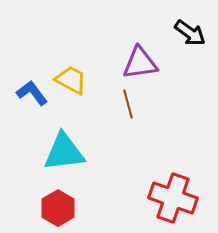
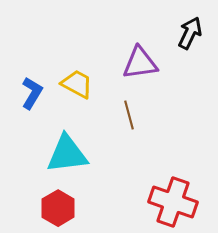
black arrow: rotated 100 degrees counterclockwise
yellow trapezoid: moved 6 px right, 4 px down
blue L-shape: rotated 68 degrees clockwise
brown line: moved 1 px right, 11 px down
cyan triangle: moved 3 px right, 2 px down
red cross: moved 4 px down
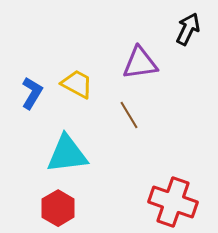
black arrow: moved 2 px left, 4 px up
brown line: rotated 16 degrees counterclockwise
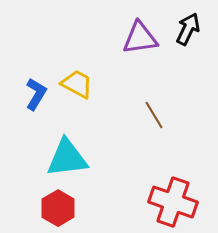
purple triangle: moved 25 px up
blue L-shape: moved 4 px right, 1 px down
brown line: moved 25 px right
cyan triangle: moved 4 px down
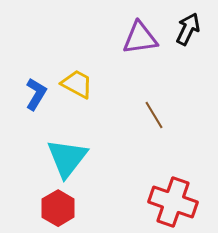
cyan triangle: rotated 45 degrees counterclockwise
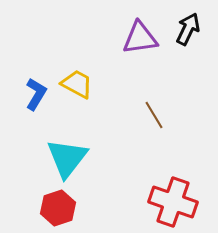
red hexagon: rotated 12 degrees clockwise
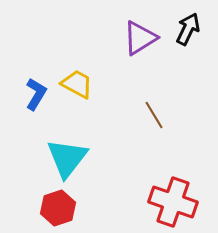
purple triangle: rotated 24 degrees counterclockwise
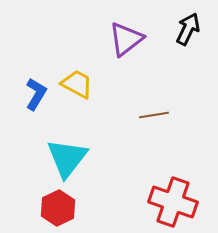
purple triangle: moved 14 px left, 1 px down; rotated 6 degrees counterclockwise
brown line: rotated 68 degrees counterclockwise
red hexagon: rotated 8 degrees counterclockwise
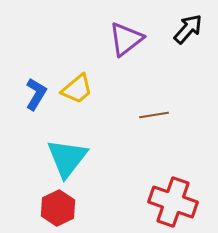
black arrow: rotated 16 degrees clockwise
yellow trapezoid: moved 5 px down; rotated 112 degrees clockwise
